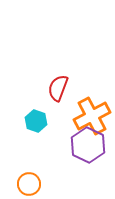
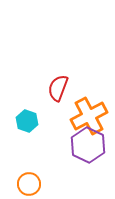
orange cross: moved 3 px left
cyan hexagon: moved 9 px left
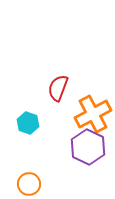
orange cross: moved 4 px right, 2 px up
cyan hexagon: moved 1 px right, 2 px down
purple hexagon: moved 2 px down
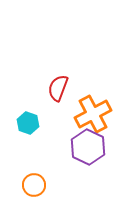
orange circle: moved 5 px right, 1 px down
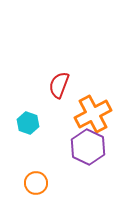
red semicircle: moved 1 px right, 3 px up
orange circle: moved 2 px right, 2 px up
